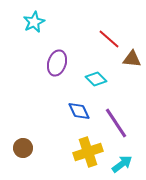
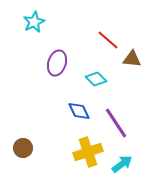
red line: moved 1 px left, 1 px down
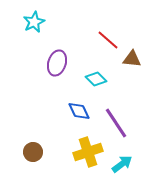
brown circle: moved 10 px right, 4 px down
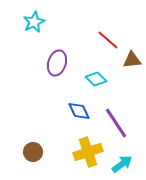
brown triangle: moved 1 px down; rotated 12 degrees counterclockwise
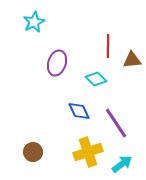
red line: moved 6 px down; rotated 50 degrees clockwise
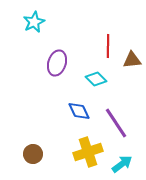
brown circle: moved 2 px down
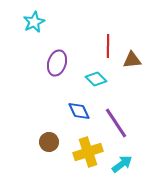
brown circle: moved 16 px right, 12 px up
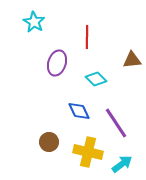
cyan star: rotated 15 degrees counterclockwise
red line: moved 21 px left, 9 px up
yellow cross: rotated 32 degrees clockwise
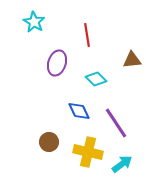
red line: moved 2 px up; rotated 10 degrees counterclockwise
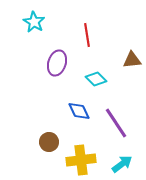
yellow cross: moved 7 px left, 8 px down; rotated 20 degrees counterclockwise
